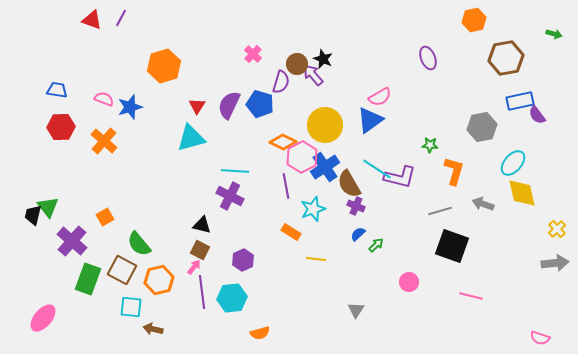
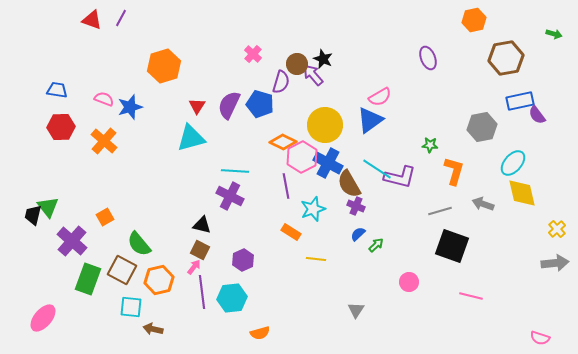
blue cross at (325, 167): moved 3 px right, 4 px up; rotated 28 degrees counterclockwise
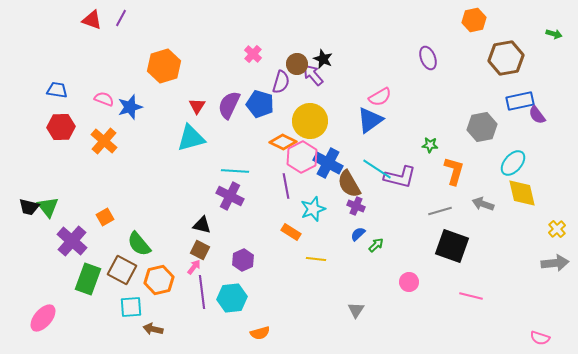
yellow circle at (325, 125): moved 15 px left, 4 px up
black trapezoid at (33, 215): moved 4 px left, 8 px up; rotated 90 degrees counterclockwise
cyan square at (131, 307): rotated 10 degrees counterclockwise
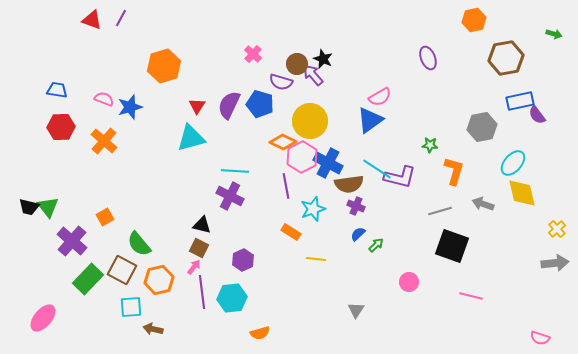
purple semicircle at (281, 82): rotated 90 degrees clockwise
brown semicircle at (349, 184): rotated 68 degrees counterclockwise
brown square at (200, 250): moved 1 px left, 2 px up
green rectangle at (88, 279): rotated 24 degrees clockwise
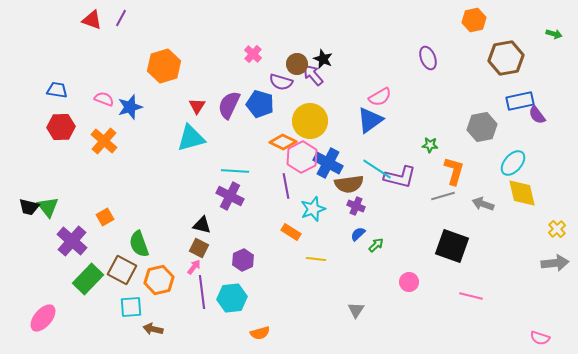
gray line at (440, 211): moved 3 px right, 15 px up
green semicircle at (139, 244): rotated 20 degrees clockwise
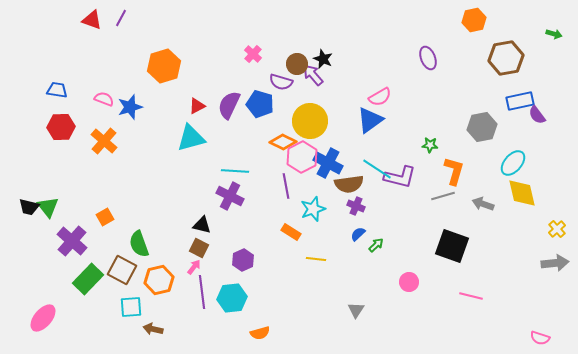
red triangle at (197, 106): rotated 30 degrees clockwise
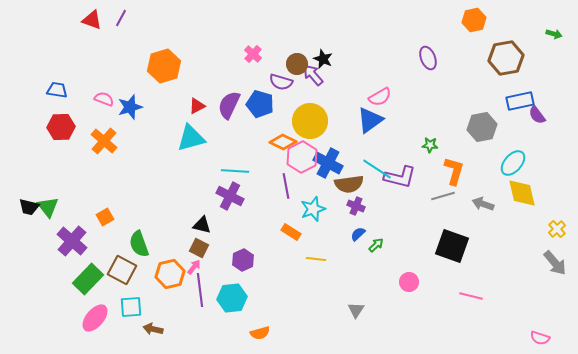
gray arrow at (555, 263): rotated 56 degrees clockwise
orange hexagon at (159, 280): moved 11 px right, 6 px up
purple line at (202, 292): moved 2 px left, 2 px up
pink ellipse at (43, 318): moved 52 px right
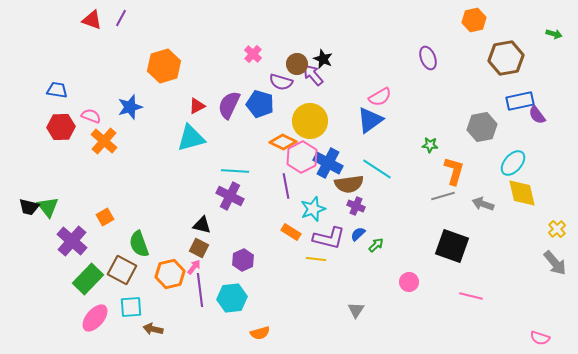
pink semicircle at (104, 99): moved 13 px left, 17 px down
purple L-shape at (400, 177): moved 71 px left, 61 px down
